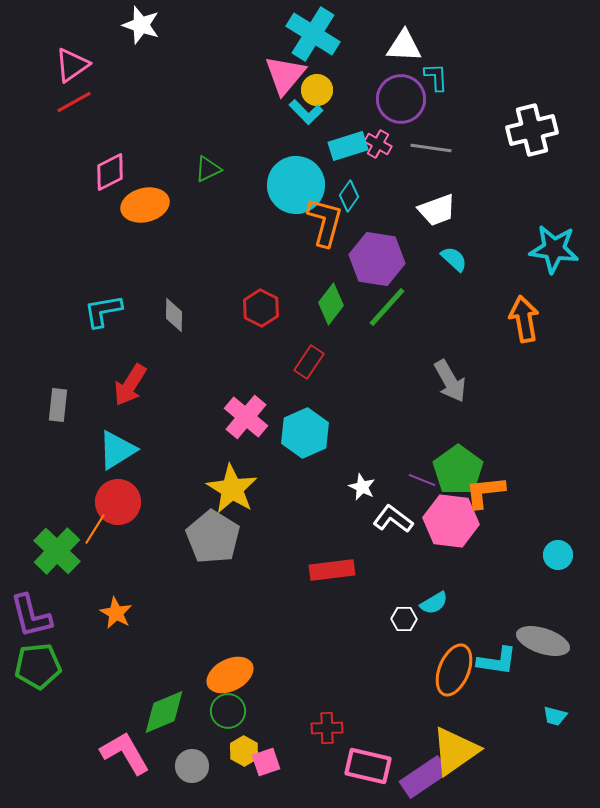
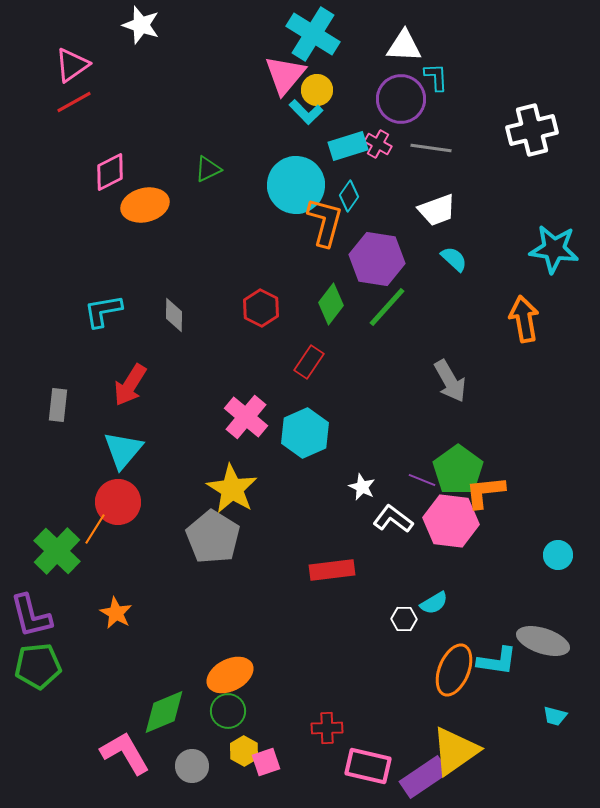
cyan triangle at (117, 450): moved 6 px right; rotated 18 degrees counterclockwise
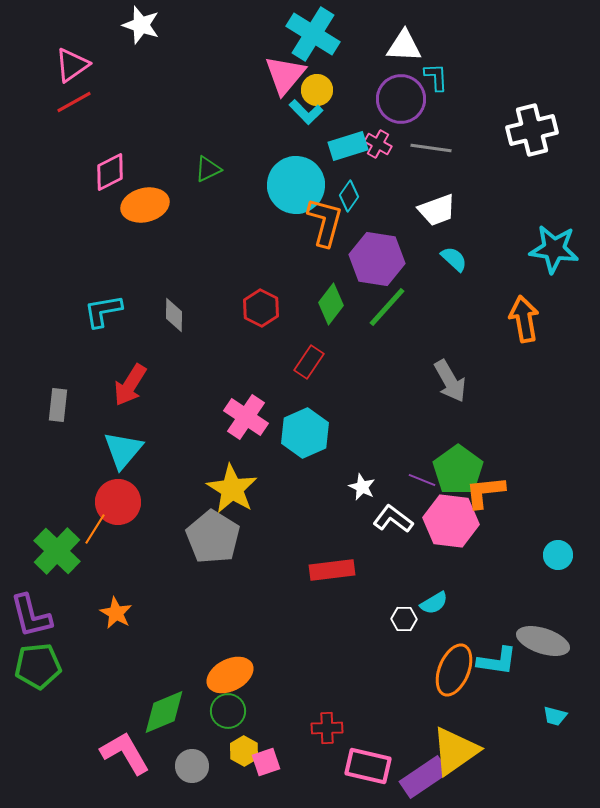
pink cross at (246, 417): rotated 6 degrees counterclockwise
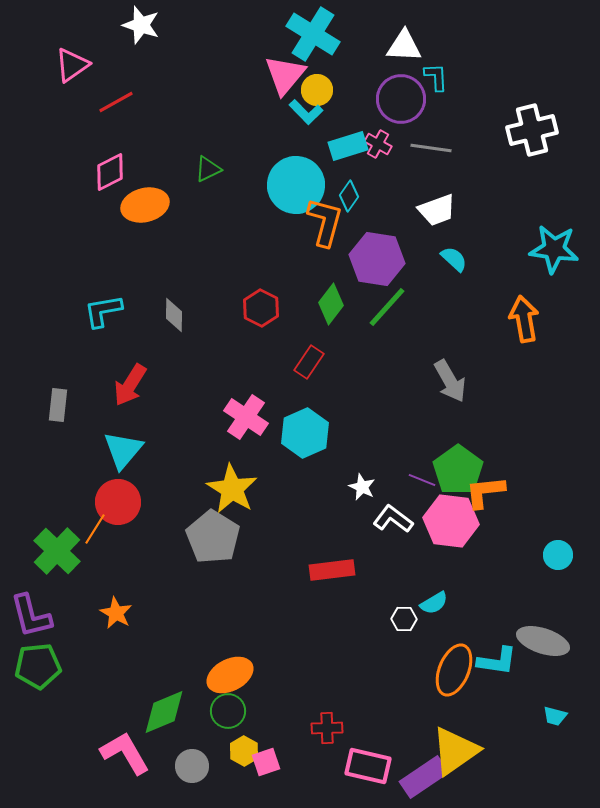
red line at (74, 102): moved 42 px right
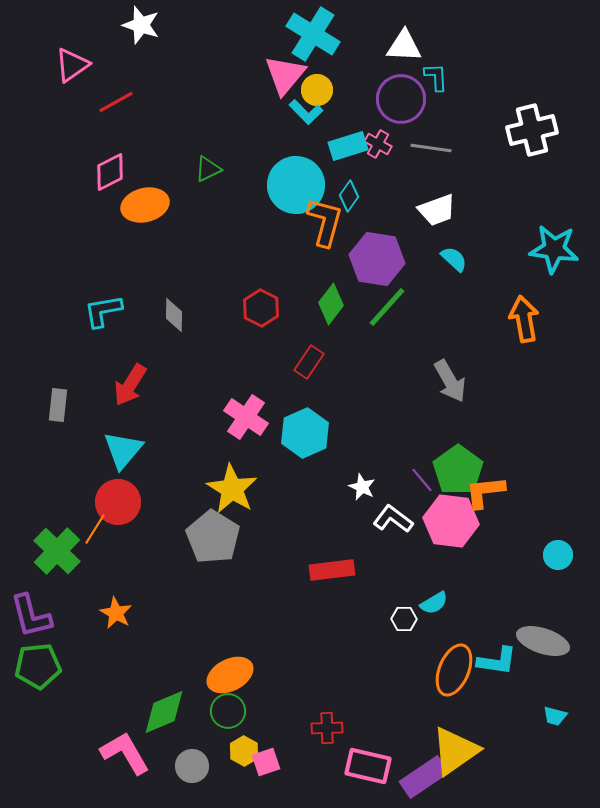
purple line at (422, 480): rotated 28 degrees clockwise
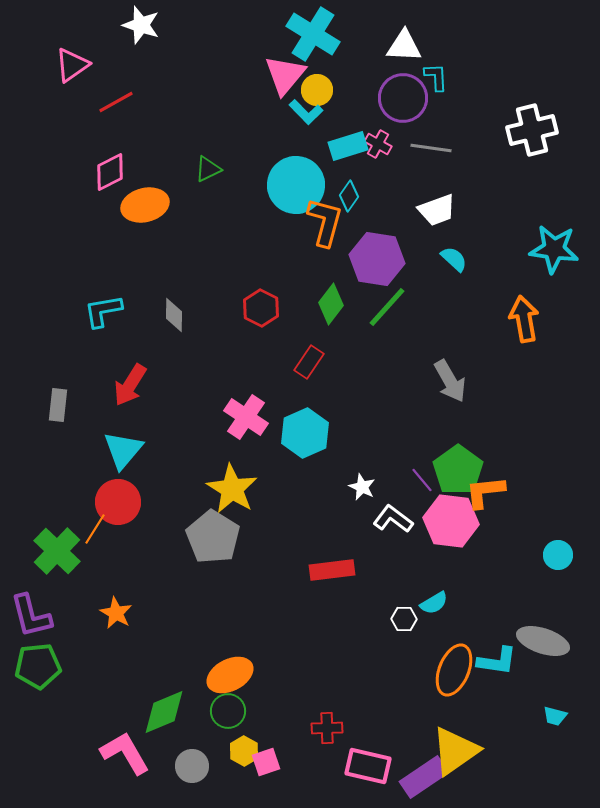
purple circle at (401, 99): moved 2 px right, 1 px up
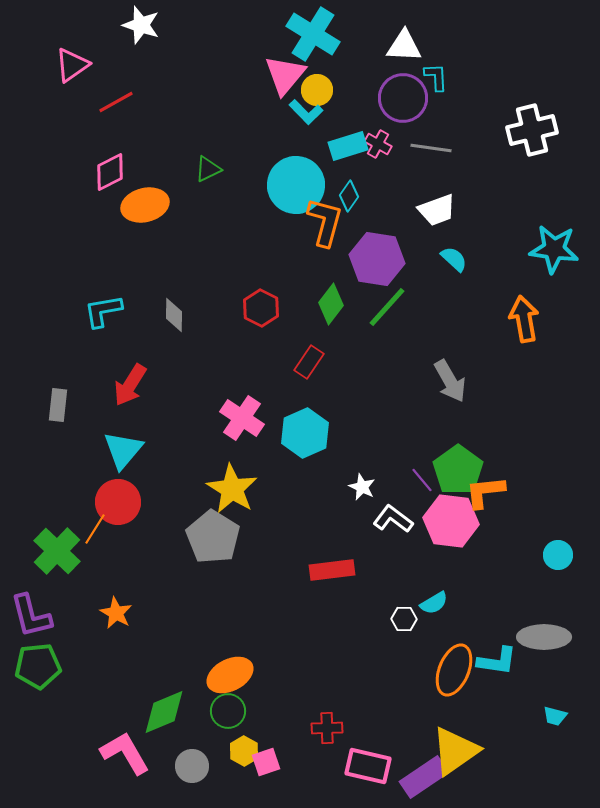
pink cross at (246, 417): moved 4 px left, 1 px down
gray ellipse at (543, 641): moved 1 px right, 4 px up; rotated 18 degrees counterclockwise
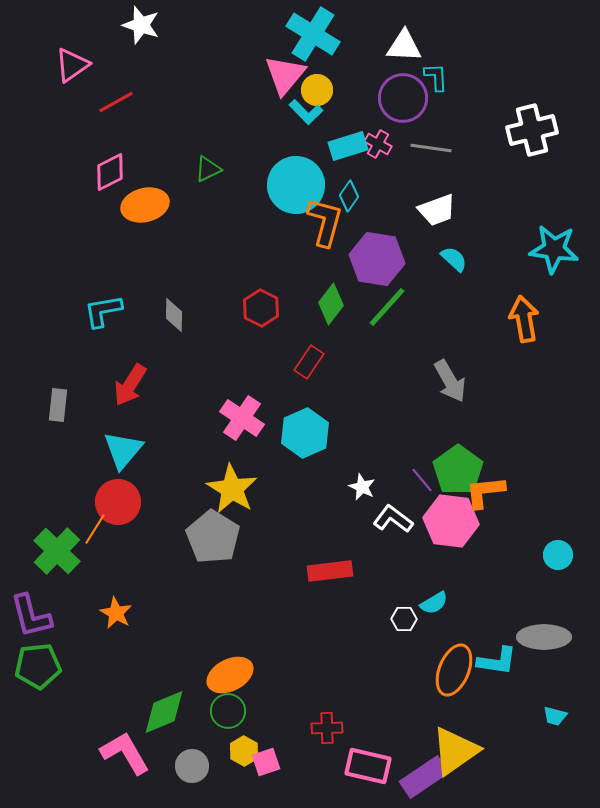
red rectangle at (332, 570): moved 2 px left, 1 px down
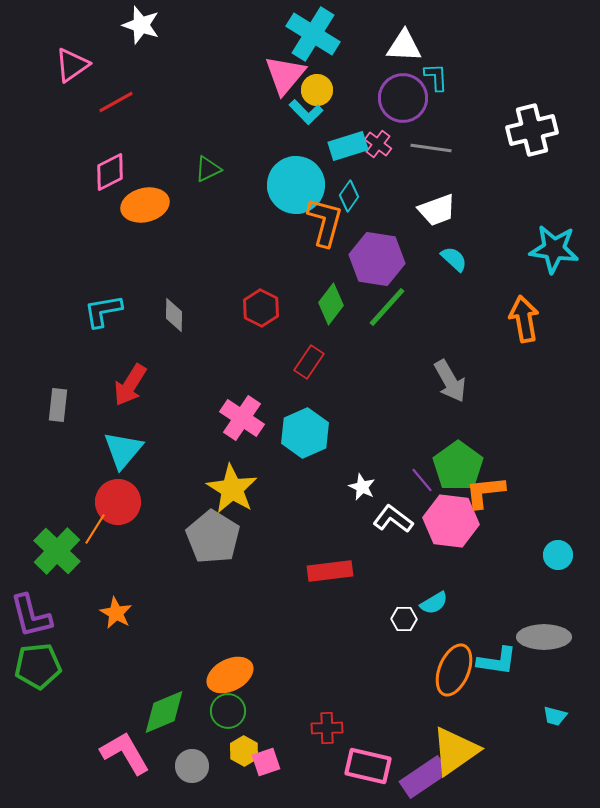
pink cross at (378, 144): rotated 8 degrees clockwise
green pentagon at (458, 470): moved 4 px up
